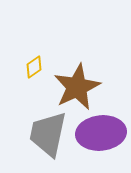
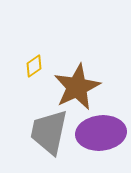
yellow diamond: moved 1 px up
gray trapezoid: moved 1 px right, 2 px up
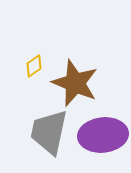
brown star: moved 2 px left, 4 px up; rotated 24 degrees counterclockwise
purple ellipse: moved 2 px right, 2 px down
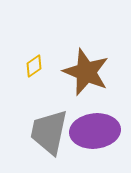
brown star: moved 11 px right, 11 px up
purple ellipse: moved 8 px left, 4 px up
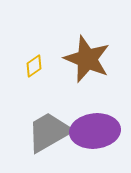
brown star: moved 1 px right, 13 px up
gray trapezoid: rotated 48 degrees clockwise
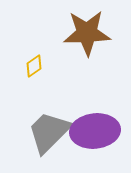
brown star: moved 26 px up; rotated 24 degrees counterclockwise
gray trapezoid: rotated 15 degrees counterclockwise
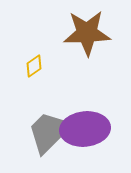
purple ellipse: moved 10 px left, 2 px up
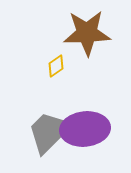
yellow diamond: moved 22 px right
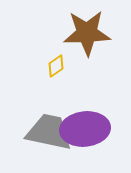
gray trapezoid: rotated 57 degrees clockwise
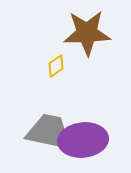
purple ellipse: moved 2 px left, 11 px down
